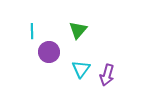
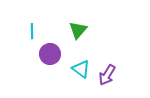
purple circle: moved 1 px right, 2 px down
cyan triangle: rotated 30 degrees counterclockwise
purple arrow: rotated 15 degrees clockwise
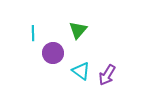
cyan line: moved 1 px right, 2 px down
purple circle: moved 3 px right, 1 px up
cyan triangle: moved 2 px down
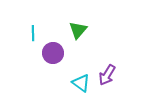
cyan triangle: moved 12 px down
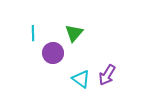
green triangle: moved 4 px left, 3 px down
cyan triangle: moved 4 px up
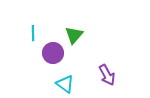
green triangle: moved 2 px down
purple arrow: rotated 60 degrees counterclockwise
cyan triangle: moved 16 px left, 5 px down
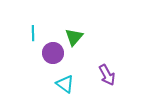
green triangle: moved 2 px down
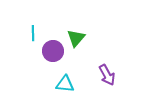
green triangle: moved 2 px right, 1 px down
purple circle: moved 2 px up
cyan triangle: rotated 30 degrees counterclockwise
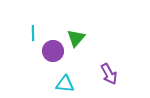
purple arrow: moved 2 px right, 1 px up
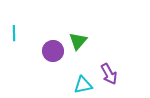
cyan line: moved 19 px left
green triangle: moved 2 px right, 3 px down
cyan triangle: moved 18 px right, 1 px down; rotated 18 degrees counterclockwise
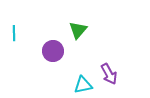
green triangle: moved 11 px up
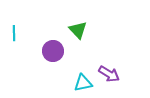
green triangle: rotated 24 degrees counterclockwise
purple arrow: rotated 30 degrees counterclockwise
cyan triangle: moved 2 px up
